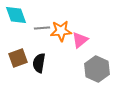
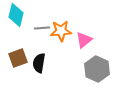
cyan diamond: rotated 35 degrees clockwise
pink triangle: moved 4 px right
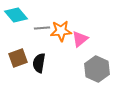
cyan diamond: rotated 55 degrees counterclockwise
pink triangle: moved 4 px left, 1 px up
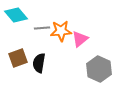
gray hexagon: moved 2 px right
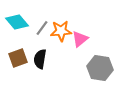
cyan diamond: moved 1 px right, 7 px down
gray line: rotated 49 degrees counterclockwise
black semicircle: moved 1 px right, 4 px up
gray hexagon: moved 1 px right, 1 px up; rotated 15 degrees counterclockwise
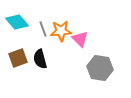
gray line: moved 1 px right, 1 px down; rotated 56 degrees counterclockwise
pink triangle: rotated 36 degrees counterclockwise
black semicircle: rotated 24 degrees counterclockwise
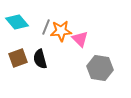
gray line: moved 3 px right, 2 px up; rotated 42 degrees clockwise
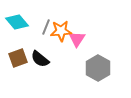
pink triangle: moved 3 px left; rotated 18 degrees clockwise
black semicircle: rotated 36 degrees counterclockwise
gray hexagon: moved 2 px left; rotated 20 degrees clockwise
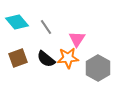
gray line: rotated 56 degrees counterclockwise
orange star: moved 7 px right, 27 px down
black semicircle: moved 6 px right
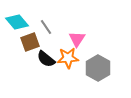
brown square: moved 12 px right, 16 px up
